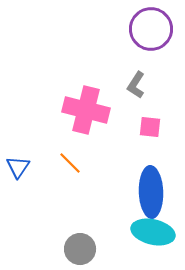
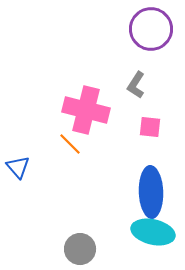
orange line: moved 19 px up
blue triangle: rotated 15 degrees counterclockwise
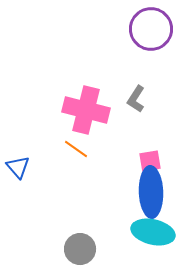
gray L-shape: moved 14 px down
pink square: moved 34 px down; rotated 15 degrees counterclockwise
orange line: moved 6 px right, 5 px down; rotated 10 degrees counterclockwise
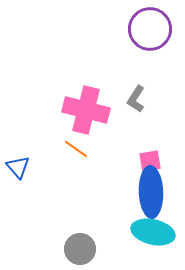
purple circle: moved 1 px left
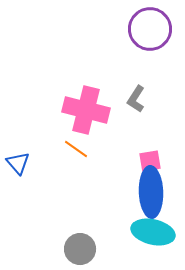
blue triangle: moved 4 px up
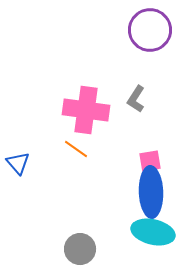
purple circle: moved 1 px down
pink cross: rotated 6 degrees counterclockwise
